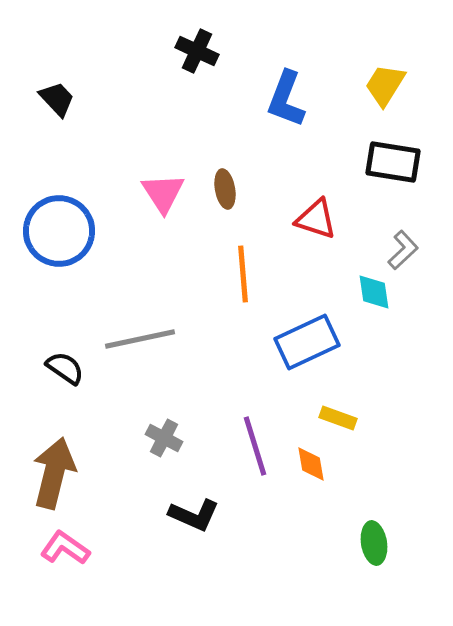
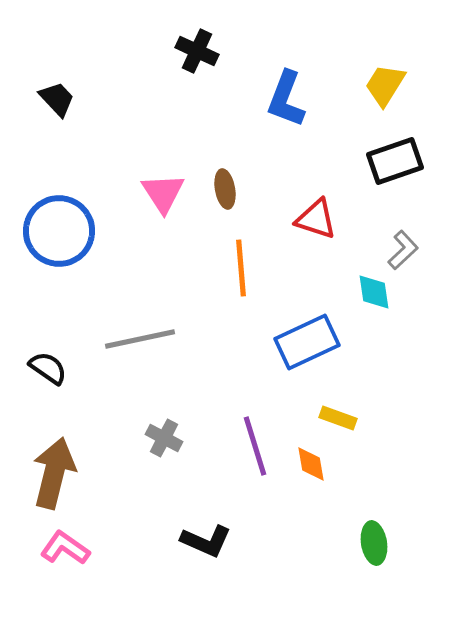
black rectangle: moved 2 px right, 1 px up; rotated 28 degrees counterclockwise
orange line: moved 2 px left, 6 px up
black semicircle: moved 17 px left
black L-shape: moved 12 px right, 26 px down
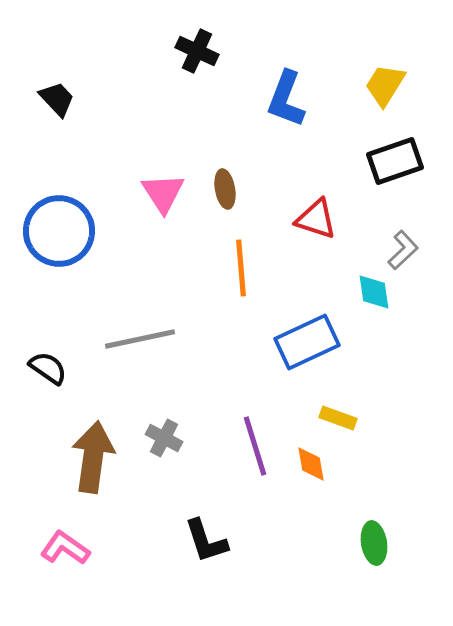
brown arrow: moved 39 px right, 16 px up; rotated 6 degrees counterclockwise
black L-shape: rotated 48 degrees clockwise
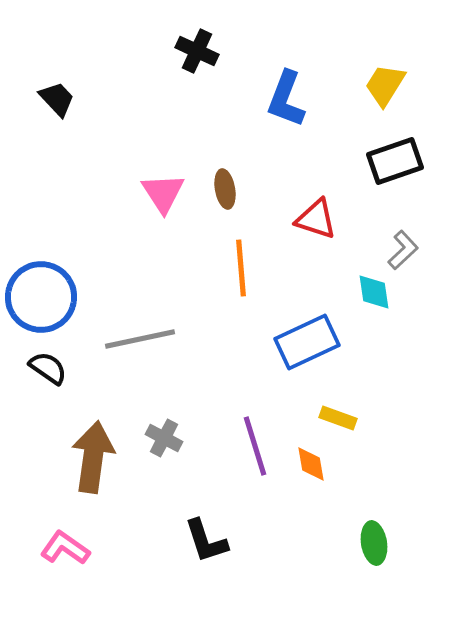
blue circle: moved 18 px left, 66 px down
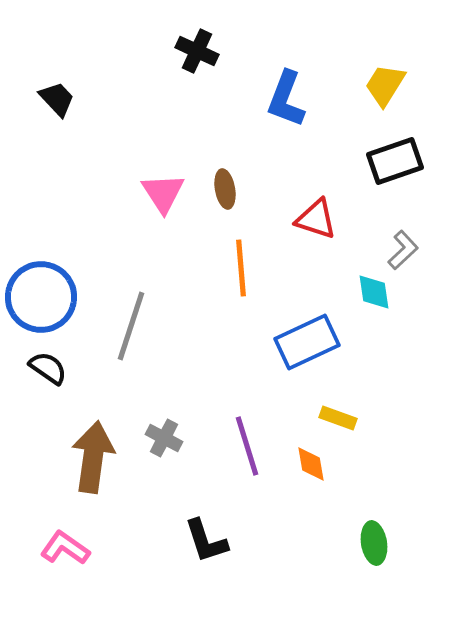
gray line: moved 9 px left, 13 px up; rotated 60 degrees counterclockwise
purple line: moved 8 px left
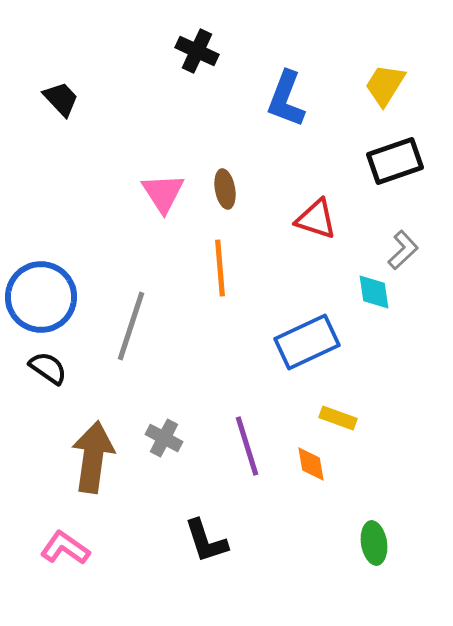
black trapezoid: moved 4 px right
orange line: moved 21 px left
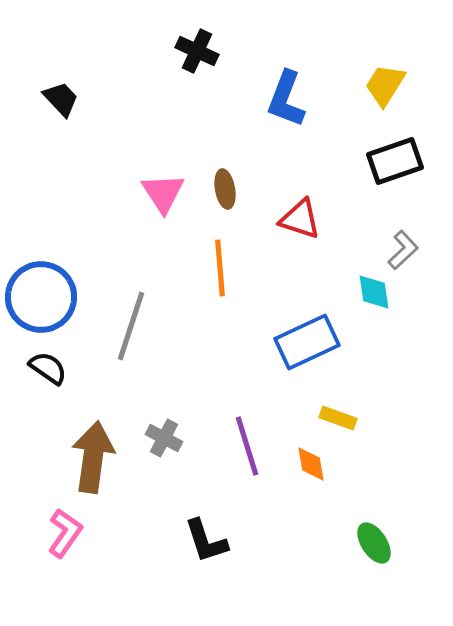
red triangle: moved 16 px left
green ellipse: rotated 24 degrees counterclockwise
pink L-shape: moved 15 px up; rotated 90 degrees clockwise
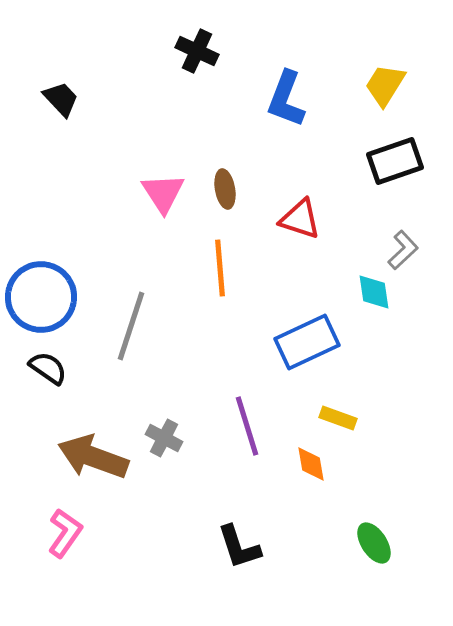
purple line: moved 20 px up
brown arrow: rotated 78 degrees counterclockwise
black L-shape: moved 33 px right, 6 px down
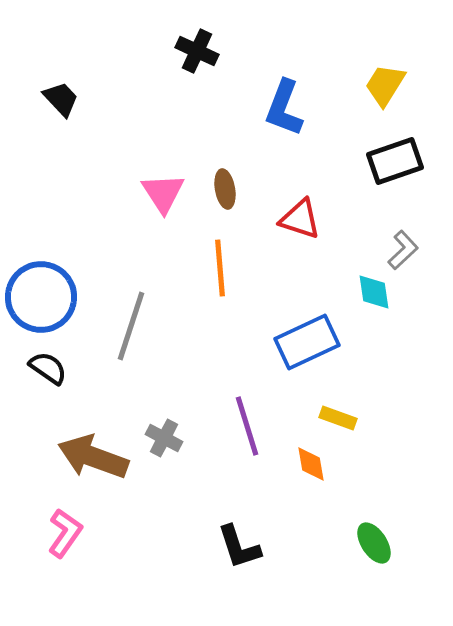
blue L-shape: moved 2 px left, 9 px down
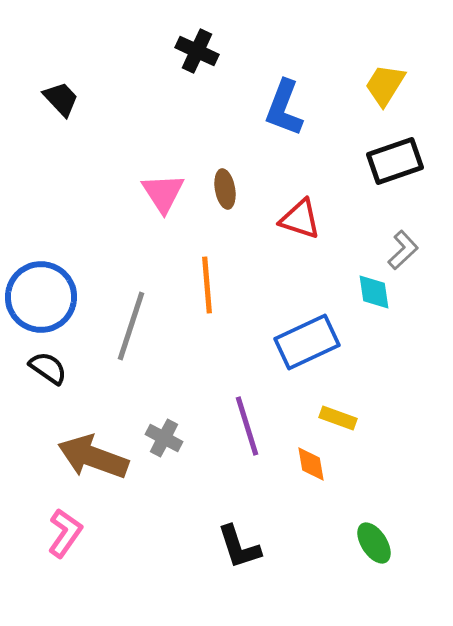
orange line: moved 13 px left, 17 px down
